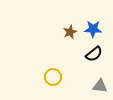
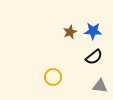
blue star: moved 2 px down
black semicircle: moved 3 px down
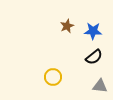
brown star: moved 3 px left, 6 px up
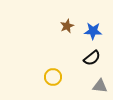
black semicircle: moved 2 px left, 1 px down
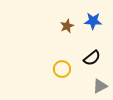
blue star: moved 10 px up
yellow circle: moved 9 px right, 8 px up
gray triangle: rotated 35 degrees counterclockwise
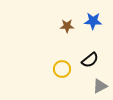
brown star: rotated 24 degrees clockwise
black semicircle: moved 2 px left, 2 px down
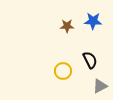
black semicircle: rotated 78 degrees counterclockwise
yellow circle: moved 1 px right, 2 px down
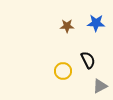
blue star: moved 3 px right, 2 px down
black semicircle: moved 2 px left
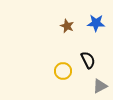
brown star: rotated 24 degrees clockwise
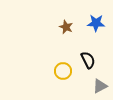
brown star: moved 1 px left, 1 px down
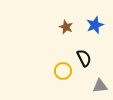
blue star: moved 1 px left, 2 px down; rotated 24 degrees counterclockwise
black semicircle: moved 4 px left, 2 px up
gray triangle: rotated 21 degrees clockwise
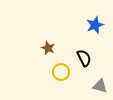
brown star: moved 18 px left, 21 px down
yellow circle: moved 2 px left, 1 px down
gray triangle: rotated 21 degrees clockwise
